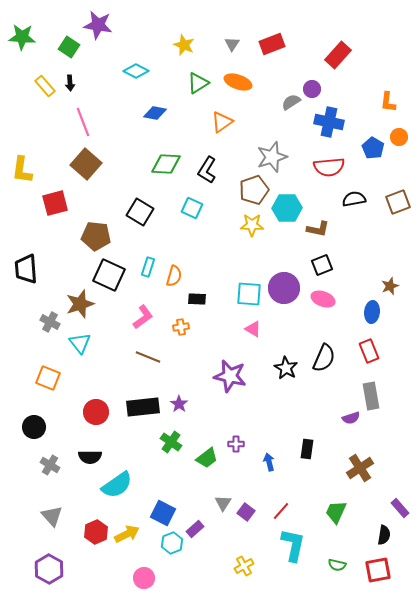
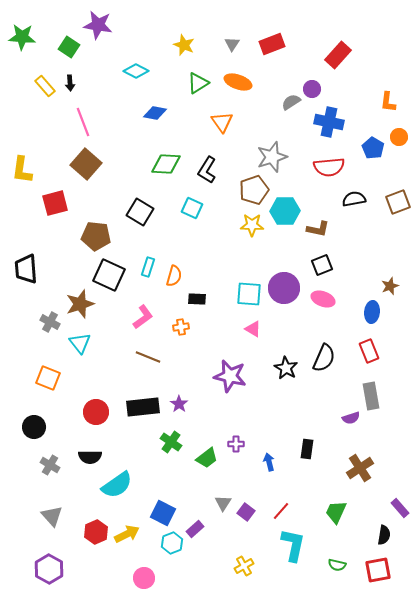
orange triangle at (222, 122): rotated 30 degrees counterclockwise
cyan hexagon at (287, 208): moved 2 px left, 3 px down
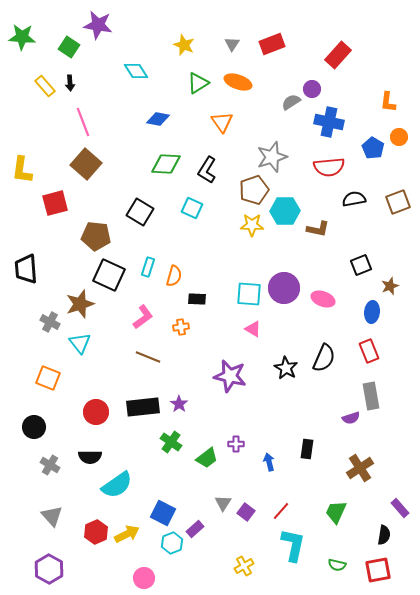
cyan diamond at (136, 71): rotated 30 degrees clockwise
blue diamond at (155, 113): moved 3 px right, 6 px down
black square at (322, 265): moved 39 px right
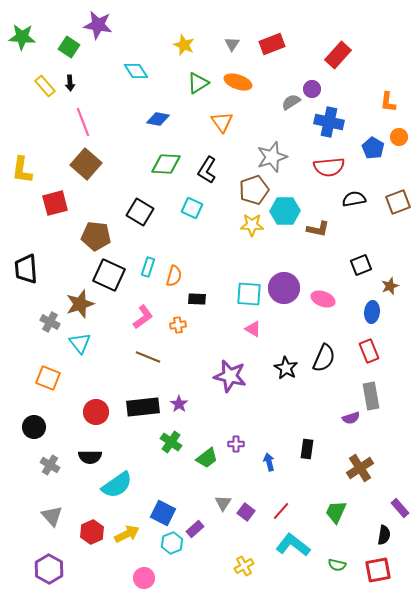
orange cross at (181, 327): moved 3 px left, 2 px up
red hexagon at (96, 532): moved 4 px left
cyan L-shape at (293, 545): rotated 64 degrees counterclockwise
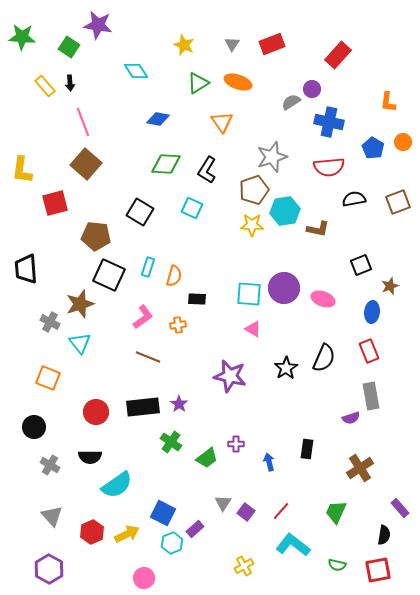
orange circle at (399, 137): moved 4 px right, 5 px down
cyan hexagon at (285, 211): rotated 8 degrees counterclockwise
black star at (286, 368): rotated 10 degrees clockwise
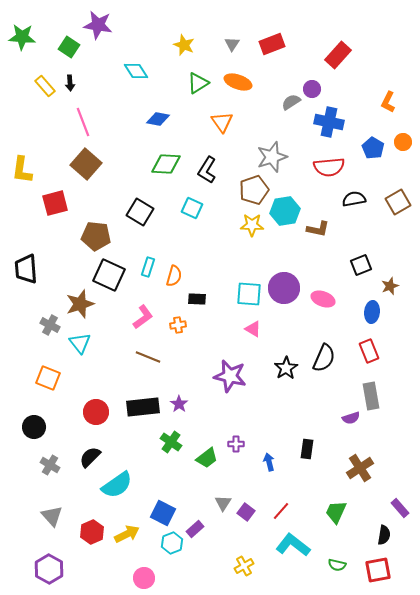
orange L-shape at (388, 102): rotated 20 degrees clockwise
brown square at (398, 202): rotated 10 degrees counterclockwise
gray cross at (50, 322): moved 3 px down
black semicircle at (90, 457): rotated 135 degrees clockwise
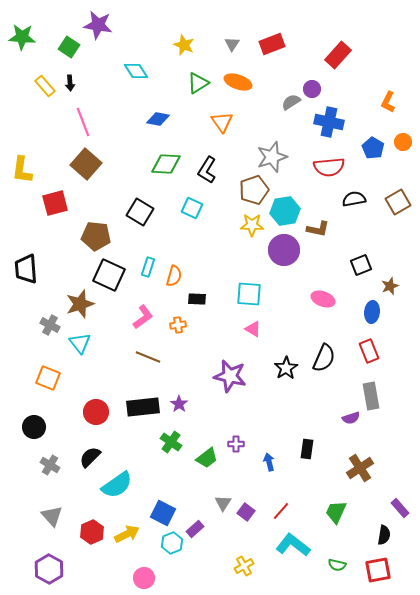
purple circle at (284, 288): moved 38 px up
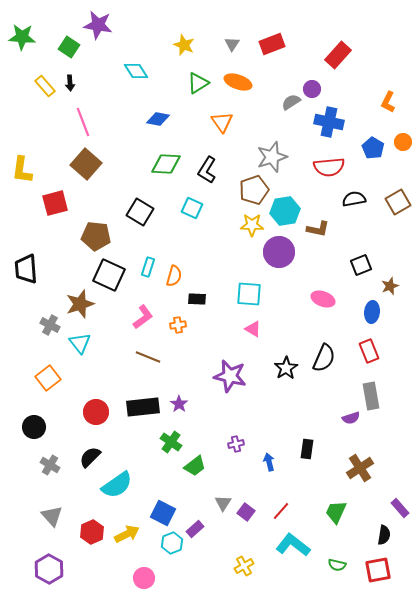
purple circle at (284, 250): moved 5 px left, 2 px down
orange square at (48, 378): rotated 30 degrees clockwise
purple cross at (236, 444): rotated 14 degrees counterclockwise
green trapezoid at (207, 458): moved 12 px left, 8 px down
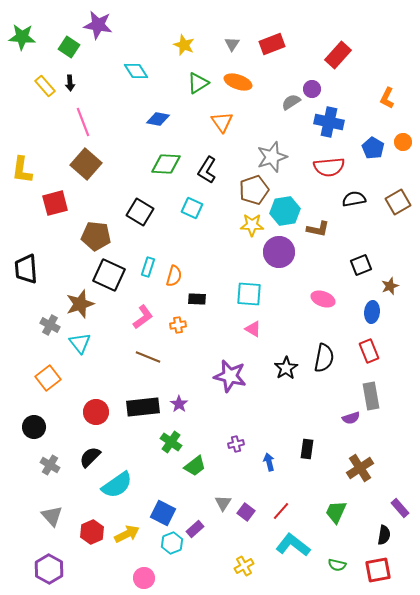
orange L-shape at (388, 102): moved 1 px left, 4 px up
black semicircle at (324, 358): rotated 12 degrees counterclockwise
